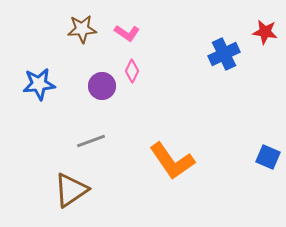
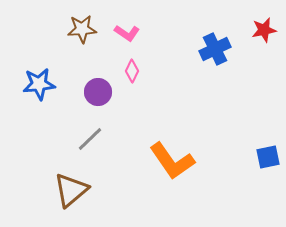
red star: moved 1 px left, 2 px up; rotated 20 degrees counterclockwise
blue cross: moved 9 px left, 5 px up
purple circle: moved 4 px left, 6 px down
gray line: moved 1 px left, 2 px up; rotated 24 degrees counterclockwise
blue square: rotated 35 degrees counterclockwise
brown triangle: rotated 6 degrees counterclockwise
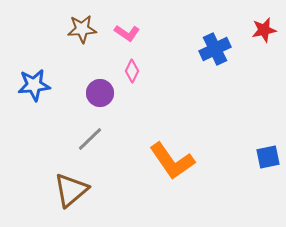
blue star: moved 5 px left, 1 px down
purple circle: moved 2 px right, 1 px down
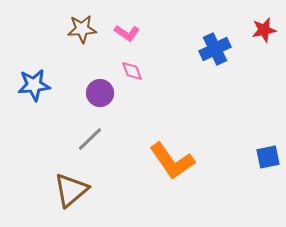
pink diamond: rotated 45 degrees counterclockwise
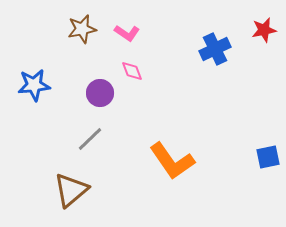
brown star: rotated 8 degrees counterclockwise
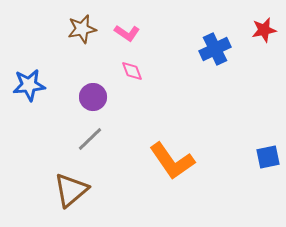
blue star: moved 5 px left
purple circle: moved 7 px left, 4 px down
